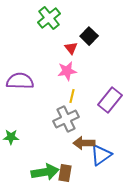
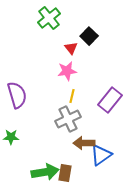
purple semicircle: moved 3 px left, 14 px down; rotated 72 degrees clockwise
gray cross: moved 2 px right
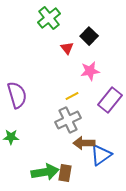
red triangle: moved 4 px left
pink star: moved 23 px right
yellow line: rotated 48 degrees clockwise
gray cross: moved 1 px down
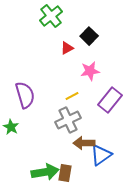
green cross: moved 2 px right, 2 px up
red triangle: rotated 40 degrees clockwise
purple semicircle: moved 8 px right
green star: moved 10 px up; rotated 28 degrees clockwise
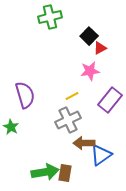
green cross: moved 1 px left, 1 px down; rotated 25 degrees clockwise
red triangle: moved 33 px right
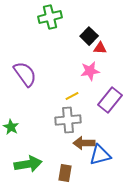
red triangle: rotated 32 degrees clockwise
purple semicircle: moved 21 px up; rotated 20 degrees counterclockwise
gray cross: rotated 20 degrees clockwise
blue triangle: moved 1 px left; rotated 20 degrees clockwise
green arrow: moved 17 px left, 8 px up
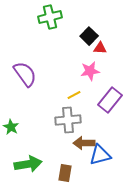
yellow line: moved 2 px right, 1 px up
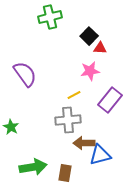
green arrow: moved 5 px right, 3 px down
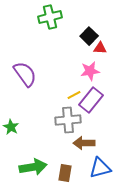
purple rectangle: moved 19 px left
blue triangle: moved 13 px down
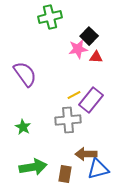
red triangle: moved 4 px left, 9 px down
pink star: moved 12 px left, 22 px up
green star: moved 12 px right
brown arrow: moved 2 px right, 11 px down
blue triangle: moved 2 px left, 1 px down
brown rectangle: moved 1 px down
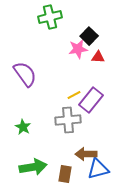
red triangle: moved 2 px right
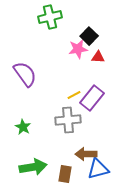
purple rectangle: moved 1 px right, 2 px up
